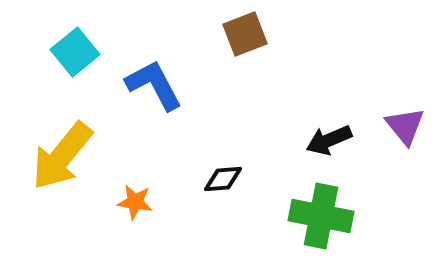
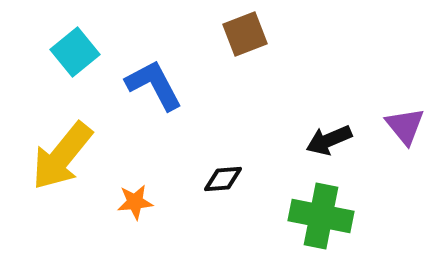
orange star: rotated 15 degrees counterclockwise
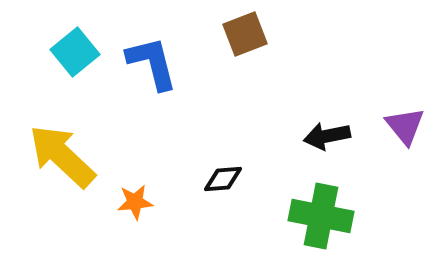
blue L-shape: moved 2 px left, 22 px up; rotated 14 degrees clockwise
black arrow: moved 2 px left, 4 px up; rotated 12 degrees clockwise
yellow arrow: rotated 94 degrees clockwise
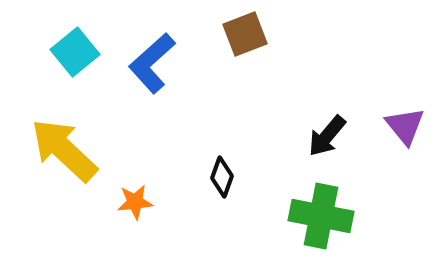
blue L-shape: rotated 118 degrees counterclockwise
black arrow: rotated 39 degrees counterclockwise
yellow arrow: moved 2 px right, 6 px up
black diamond: moved 1 px left, 2 px up; rotated 66 degrees counterclockwise
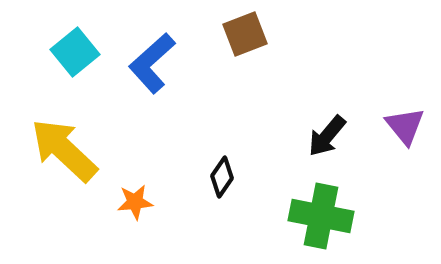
black diamond: rotated 15 degrees clockwise
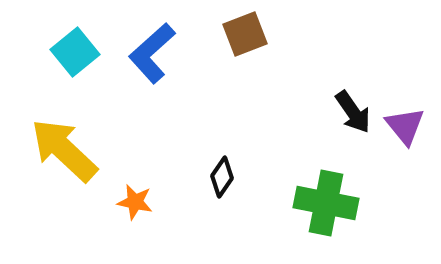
blue L-shape: moved 10 px up
black arrow: moved 26 px right, 24 px up; rotated 75 degrees counterclockwise
orange star: rotated 18 degrees clockwise
green cross: moved 5 px right, 13 px up
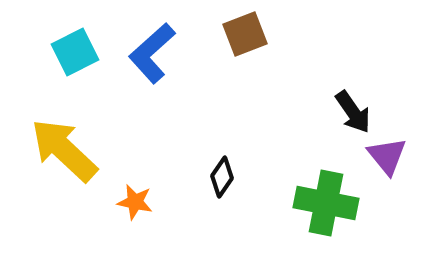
cyan square: rotated 12 degrees clockwise
purple triangle: moved 18 px left, 30 px down
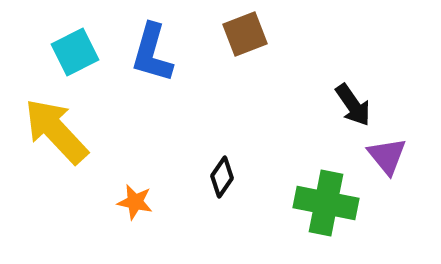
blue L-shape: rotated 32 degrees counterclockwise
black arrow: moved 7 px up
yellow arrow: moved 8 px left, 19 px up; rotated 4 degrees clockwise
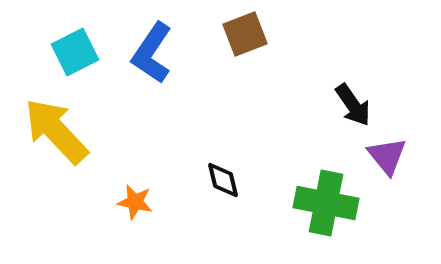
blue L-shape: rotated 18 degrees clockwise
black diamond: moved 1 px right, 3 px down; rotated 48 degrees counterclockwise
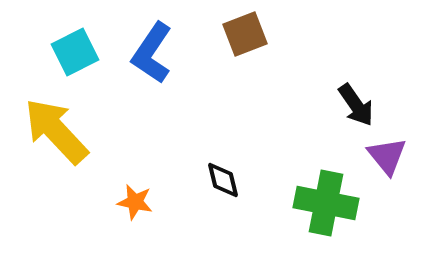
black arrow: moved 3 px right
